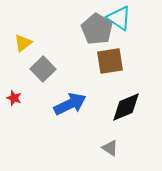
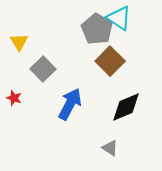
yellow triangle: moved 4 px left, 1 px up; rotated 24 degrees counterclockwise
brown square: rotated 36 degrees counterclockwise
blue arrow: rotated 36 degrees counterclockwise
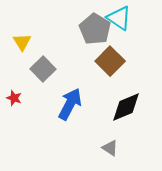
gray pentagon: moved 2 px left
yellow triangle: moved 3 px right
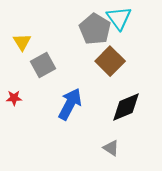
cyan triangle: rotated 20 degrees clockwise
gray square: moved 4 px up; rotated 15 degrees clockwise
red star: rotated 21 degrees counterclockwise
gray triangle: moved 1 px right
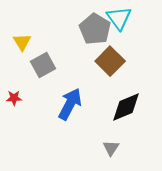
gray triangle: rotated 30 degrees clockwise
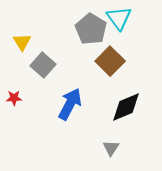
gray pentagon: moved 4 px left
gray square: rotated 20 degrees counterclockwise
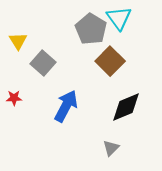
yellow triangle: moved 4 px left, 1 px up
gray square: moved 2 px up
blue arrow: moved 4 px left, 2 px down
gray triangle: rotated 12 degrees clockwise
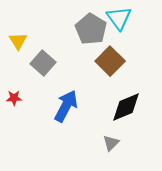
gray triangle: moved 5 px up
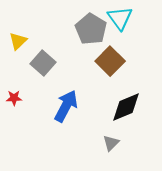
cyan triangle: moved 1 px right
yellow triangle: rotated 18 degrees clockwise
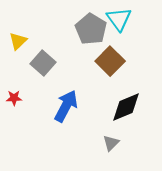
cyan triangle: moved 1 px left, 1 px down
